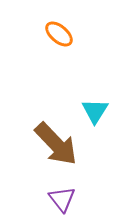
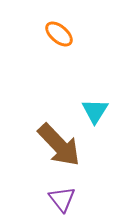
brown arrow: moved 3 px right, 1 px down
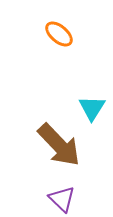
cyan triangle: moved 3 px left, 3 px up
purple triangle: rotated 8 degrees counterclockwise
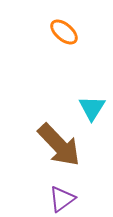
orange ellipse: moved 5 px right, 2 px up
purple triangle: rotated 40 degrees clockwise
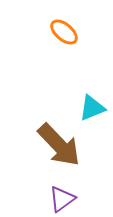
cyan triangle: rotated 36 degrees clockwise
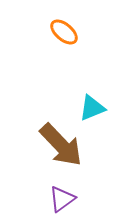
brown arrow: moved 2 px right
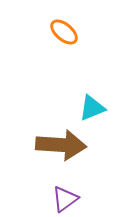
brown arrow: rotated 42 degrees counterclockwise
purple triangle: moved 3 px right
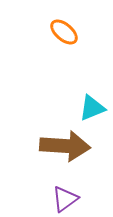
brown arrow: moved 4 px right, 1 px down
